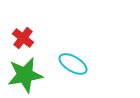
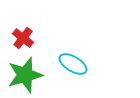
green star: rotated 6 degrees counterclockwise
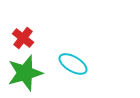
green star: moved 2 px up
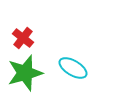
cyan ellipse: moved 4 px down
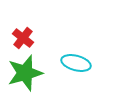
cyan ellipse: moved 3 px right, 5 px up; rotated 16 degrees counterclockwise
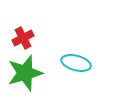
red cross: rotated 25 degrees clockwise
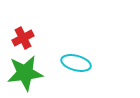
green star: rotated 9 degrees clockwise
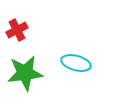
red cross: moved 6 px left, 8 px up
